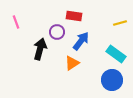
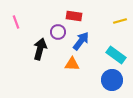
yellow line: moved 2 px up
purple circle: moved 1 px right
cyan rectangle: moved 1 px down
orange triangle: moved 1 px down; rotated 35 degrees clockwise
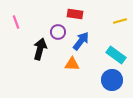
red rectangle: moved 1 px right, 2 px up
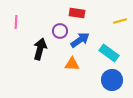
red rectangle: moved 2 px right, 1 px up
pink line: rotated 24 degrees clockwise
purple circle: moved 2 px right, 1 px up
blue arrow: moved 1 px left, 1 px up; rotated 18 degrees clockwise
cyan rectangle: moved 7 px left, 2 px up
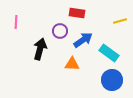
blue arrow: moved 3 px right
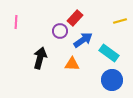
red rectangle: moved 2 px left, 5 px down; rotated 56 degrees counterclockwise
black arrow: moved 9 px down
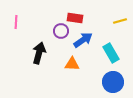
red rectangle: rotated 56 degrees clockwise
purple circle: moved 1 px right
cyan rectangle: moved 2 px right; rotated 24 degrees clockwise
black arrow: moved 1 px left, 5 px up
blue circle: moved 1 px right, 2 px down
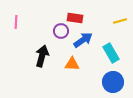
black arrow: moved 3 px right, 3 px down
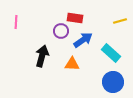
cyan rectangle: rotated 18 degrees counterclockwise
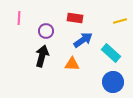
pink line: moved 3 px right, 4 px up
purple circle: moved 15 px left
